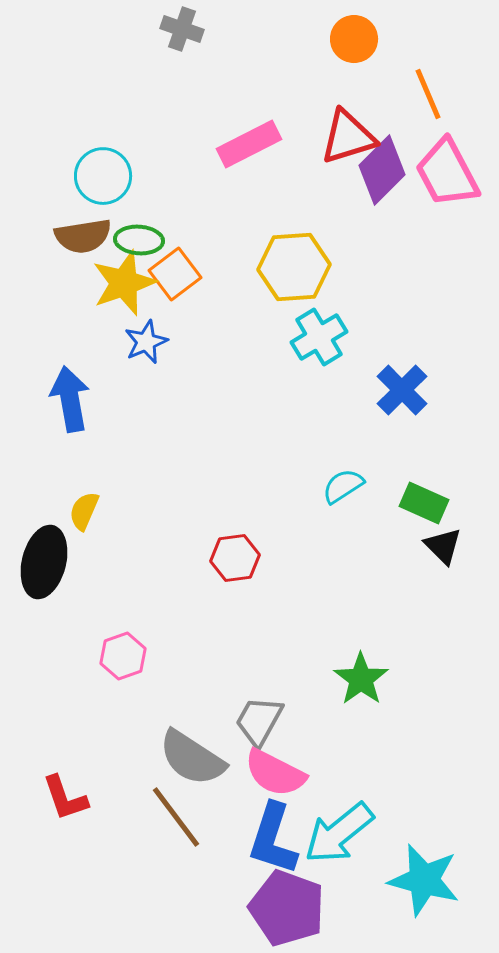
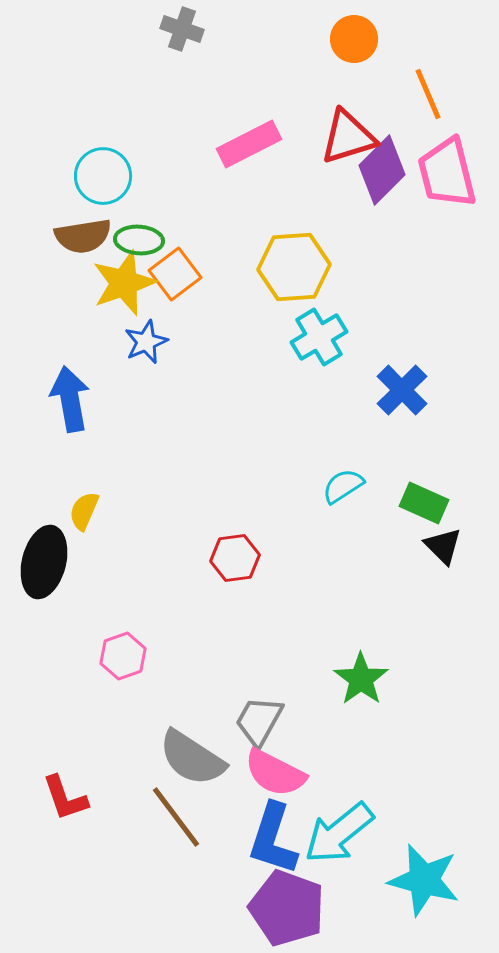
pink trapezoid: rotated 14 degrees clockwise
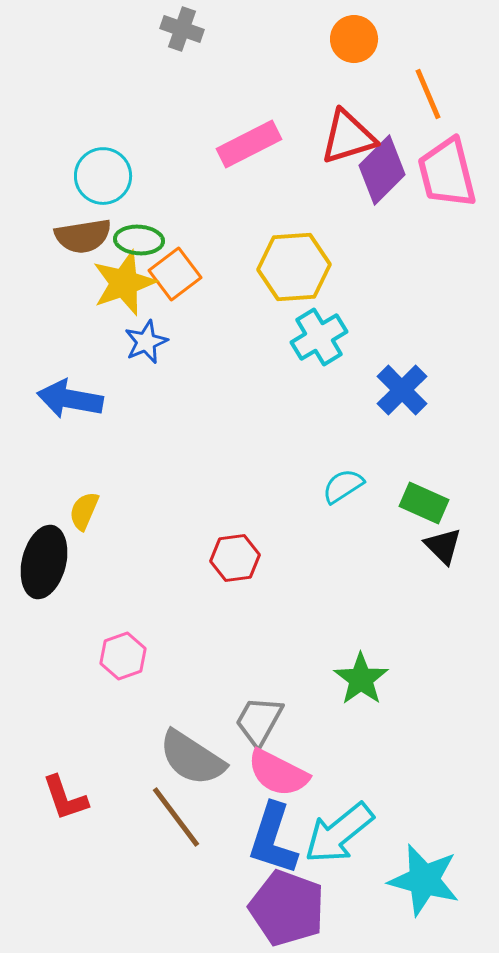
blue arrow: rotated 70 degrees counterclockwise
pink semicircle: moved 3 px right
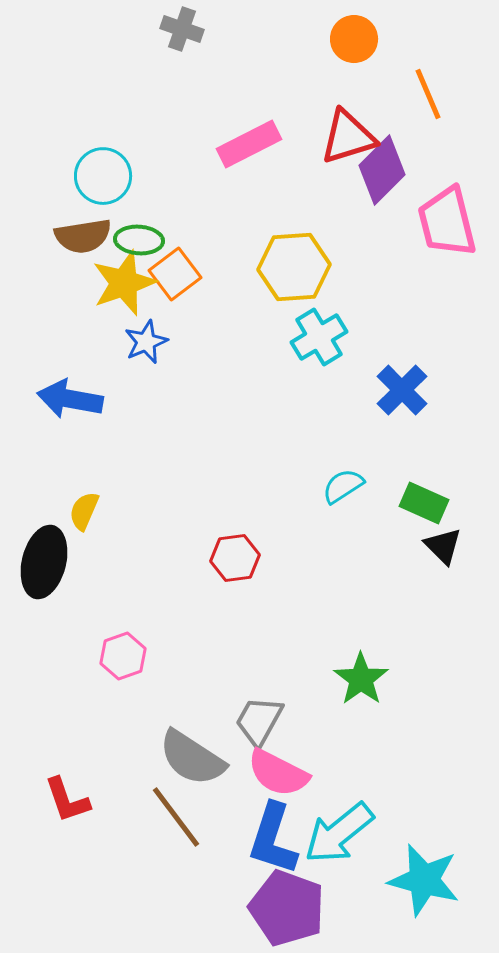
pink trapezoid: moved 49 px down
red L-shape: moved 2 px right, 2 px down
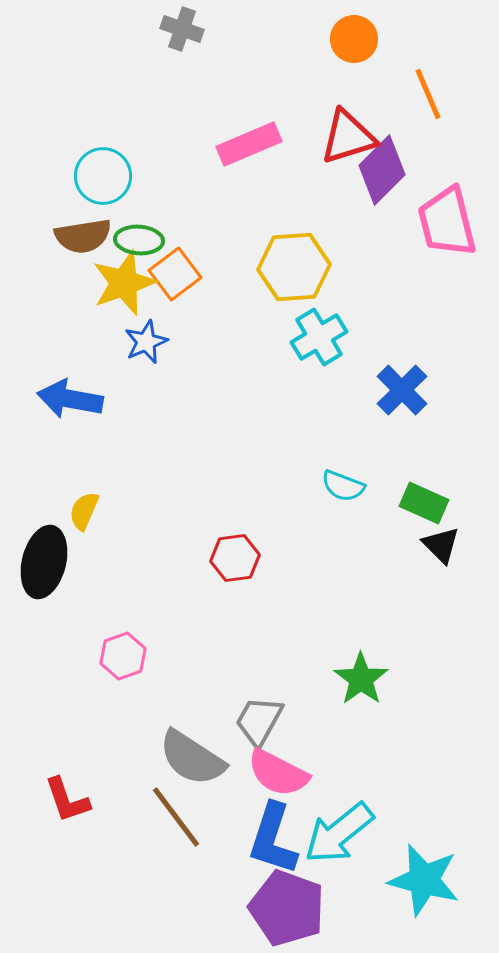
pink rectangle: rotated 4 degrees clockwise
cyan semicircle: rotated 126 degrees counterclockwise
black triangle: moved 2 px left, 1 px up
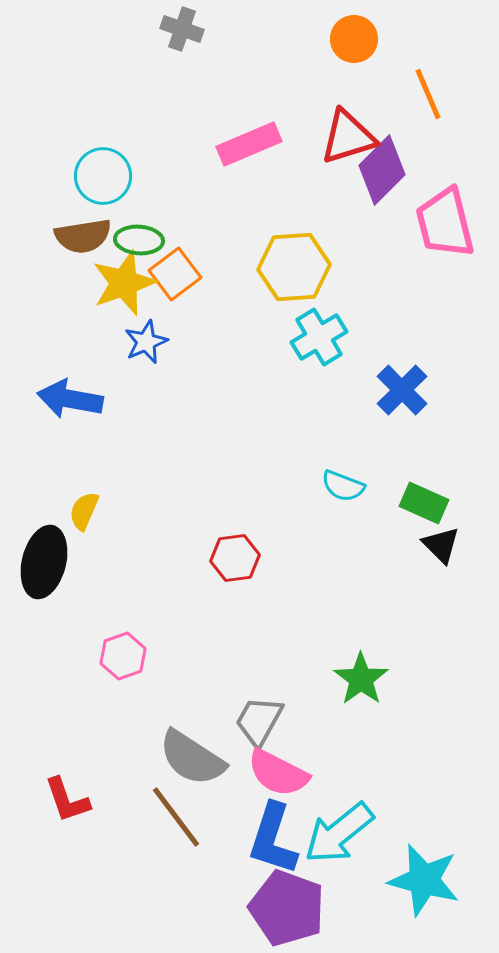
pink trapezoid: moved 2 px left, 1 px down
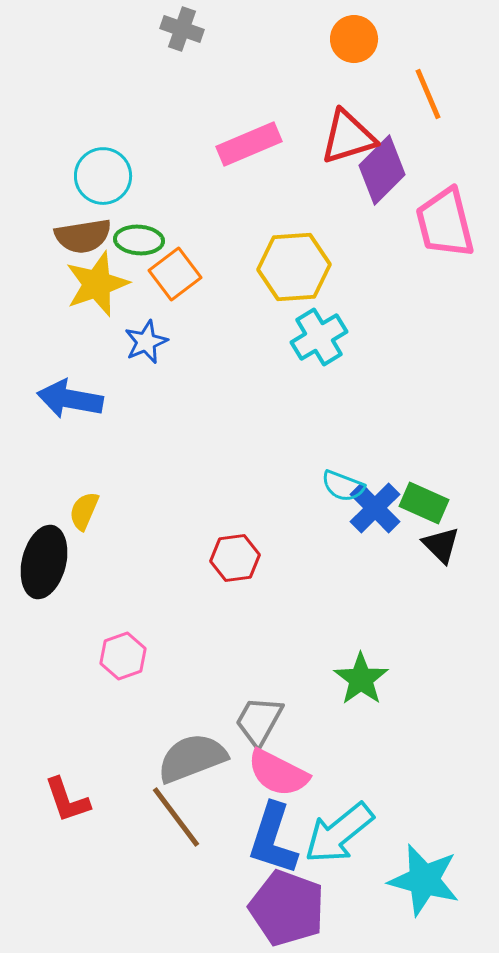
yellow star: moved 27 px left, 1 px down
blue cross: moved 27 px left, 118 px down
gray semicircle: rotated 126 degrees clockwise
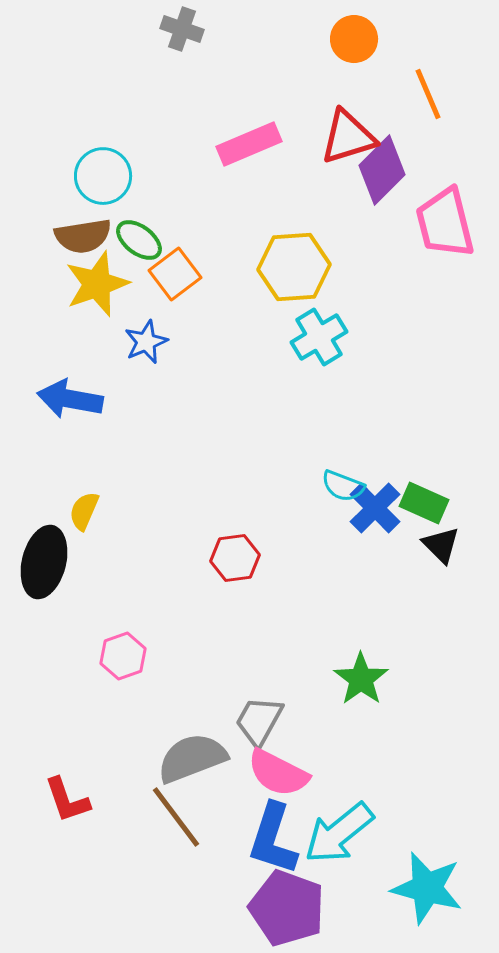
green ellipse: rotated 33 degrees clockwise
cyan star: moved 3 px right, 8 px down
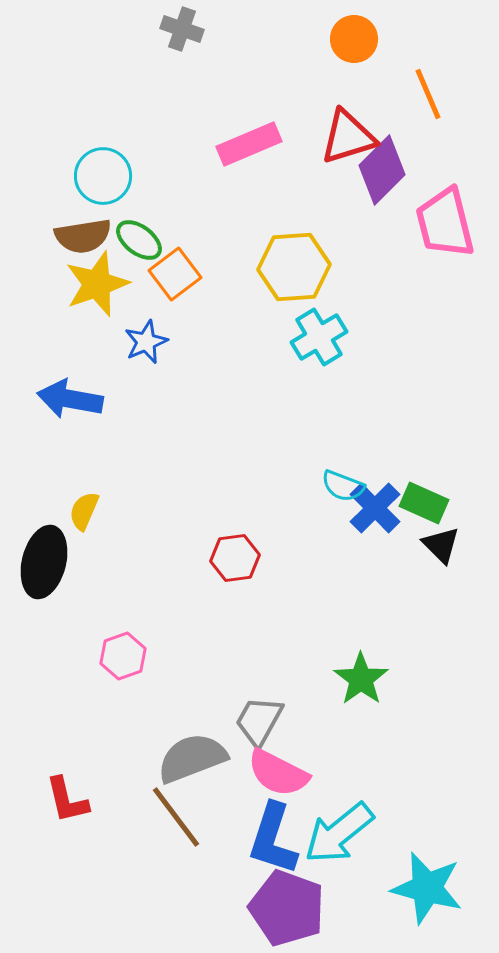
red L-shape: rotated 6 degrees clockwise
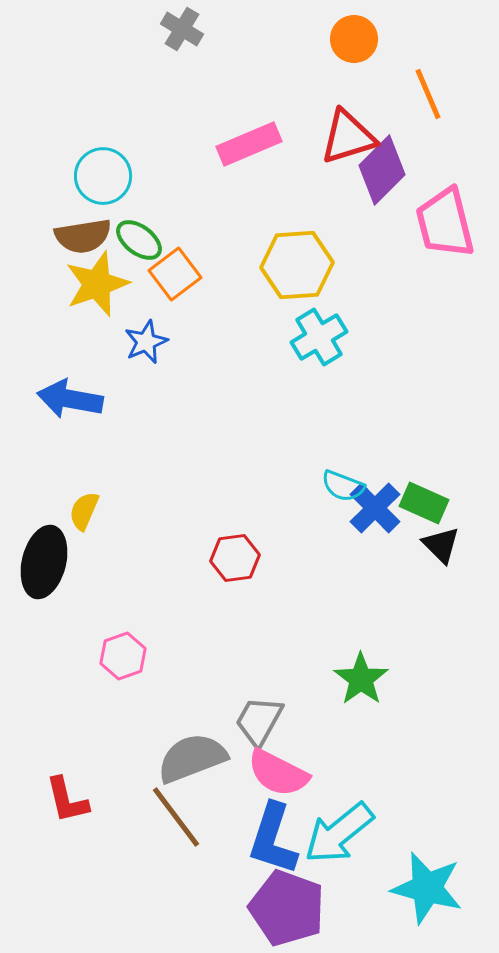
gray cross: rotated 12 degrees clockwise
yellow hexagon: moved 3 px right, 2 px up
